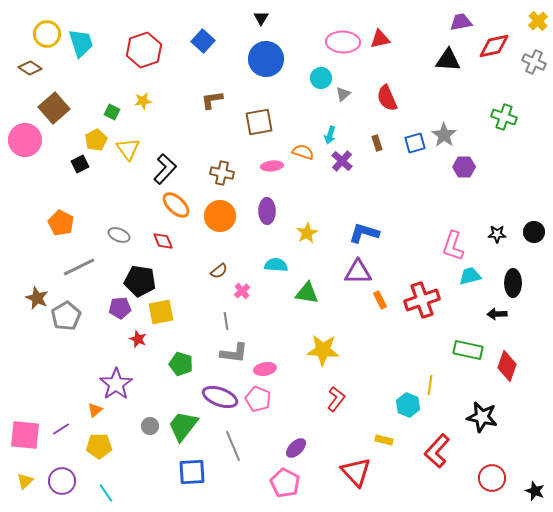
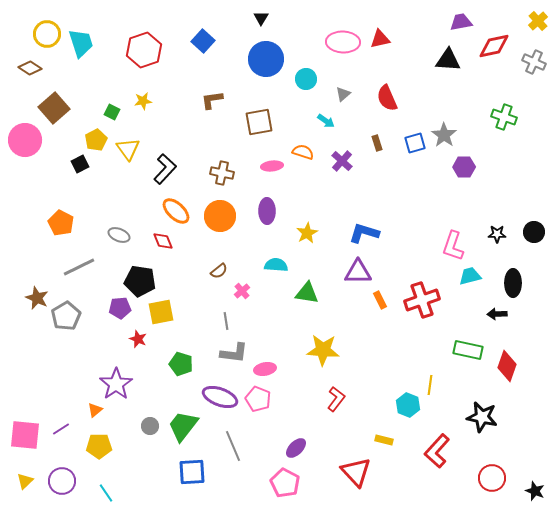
cyan circle at (321, 78): moved 15 px left, 1 px down
cyan arrow at (330, 135): moved 4 px left, 14 px up; rotated 72 degrees counterclockwise
orange ellipse at (176, 205): moved 6 px down
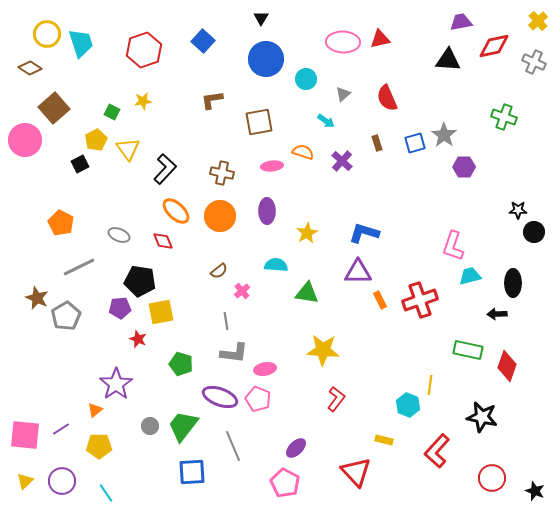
black star at (497, 234): moved 21 px right, 24 px up
red cross at (422, 300): moved 2 px left
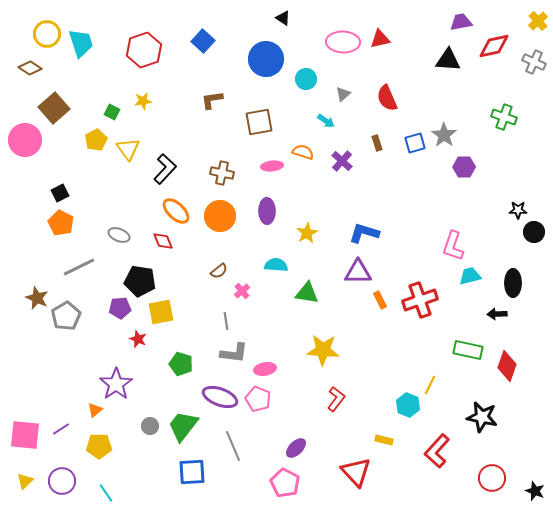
black triangle at (261, 18): moved 22 px right; rotated 28 degrees counterclockwise
black square at (80, 164): moved 20 px left, 29 px down
yellow line at (430, 385): rotated 18 degrees clockwise
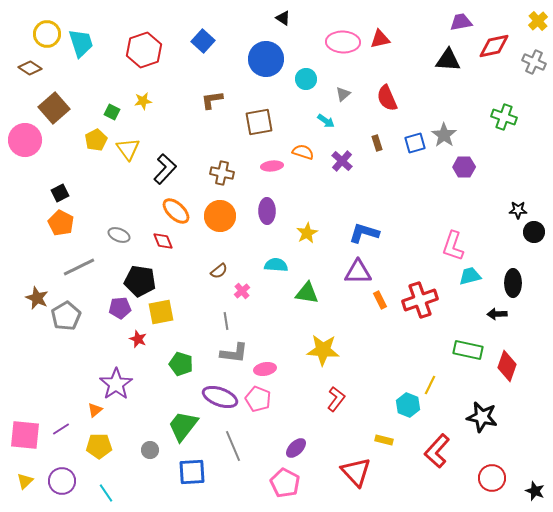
gray circle at (150, 426): moved 24 px down
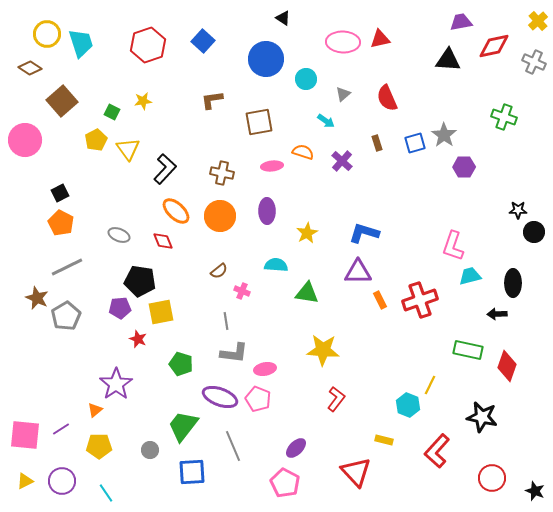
red hexagon at (144, 50): moved 4 px right, 5 px up
brown square at (54, 108): moved 8 px right, 7 px up
gray line at (79, 267): moved 12 px left
pink cross at (242, 291): rotated 28 degrees counterclockwise
yellow triangle at (25, 481): rotated 18 degrees clockwise
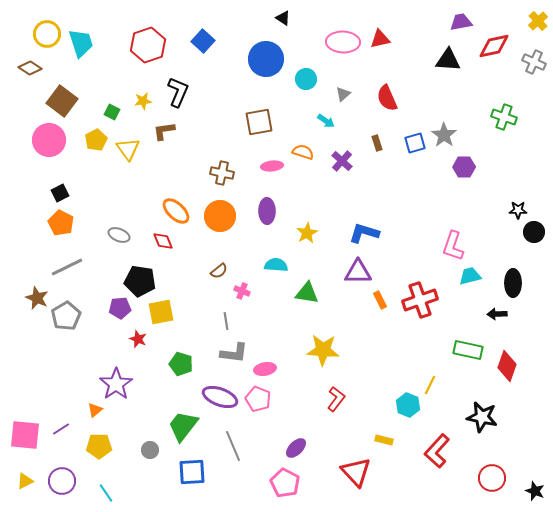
brown L-shape at (212, 100): moved 48 px left, 31 px down
brown square at (62, 101): rotated 12 degrees counterclockwise
pink circle at (25, 140): moved 24 px right
black L-shape at (165, 169): moved 13 px right, 77 px up; rotated 20 degrees counterclockwise
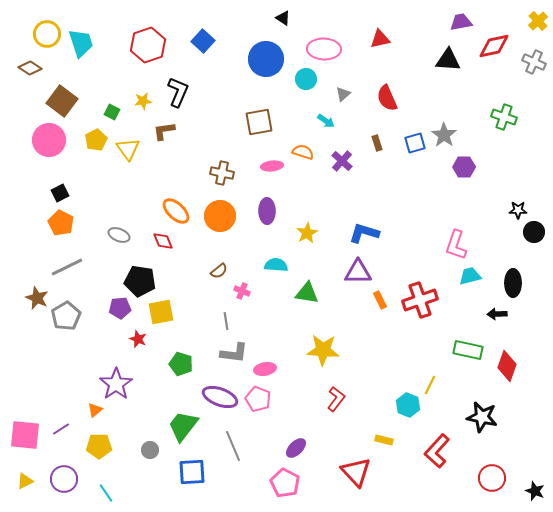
pink ellipse at (343, 42): moved 19 px left, 7 px down
pink L-shape at (453, 246): moved 3 px right, 1 px up
purple circle at (62, 481): moved 2 px right, 2 px up
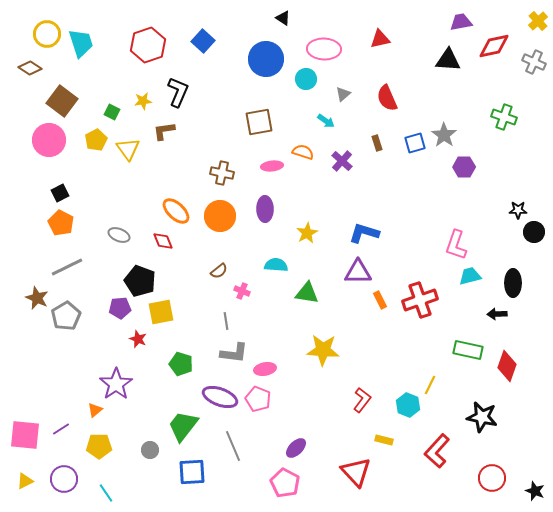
purple ellipse at (267, 211): moved 2 px left, 2 px up
black pentagon at (140, 281): rotated 12 degrees clockwise
red L-shape at (336, 399): moved 26 px right, 1 px down
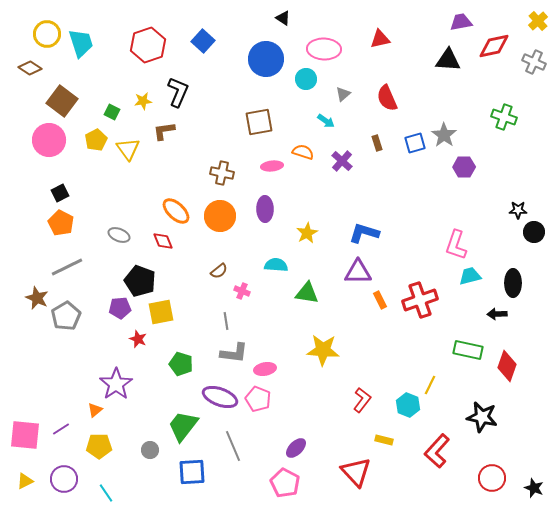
black star at (535, 491): moved 1 px left, 3 px up
